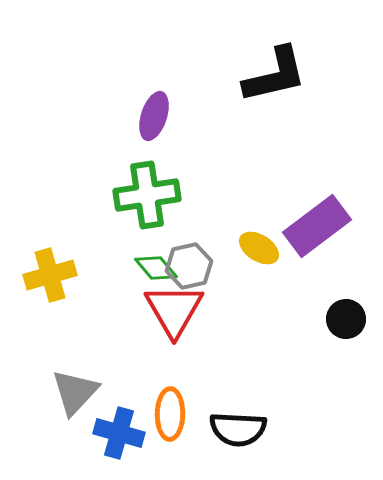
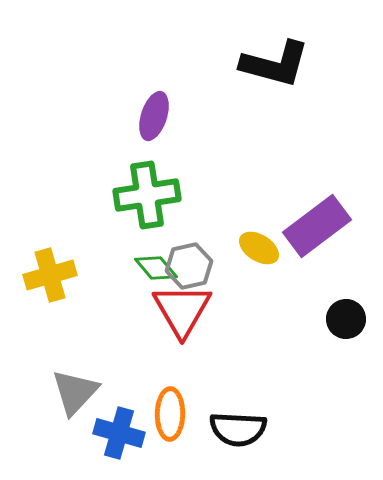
black L-shape: moved 11 px up; rotated 28 degrees clockwise
red triangle: moved 8 px right
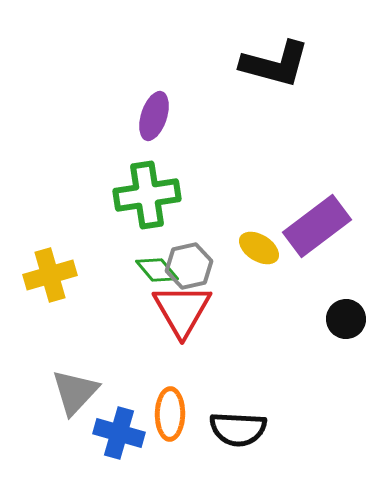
green diamond: moved 1 px right, 2 px down
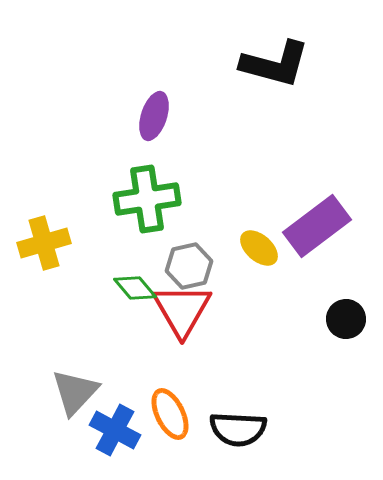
green cross: moved 4 px down
yellow ellipse: rotated 9 degrees clockwise
green diamond: moved 22 px left, 18 px down
yellow cross: moved 6 px left, 32 px up
orange ellipse: rotated 27 degrees counterclockwise
blue cross: moved 4 px left, 3 px up; rotated 12 degrees clockwise
